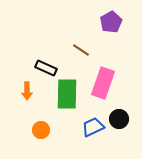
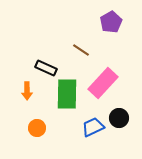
pink rectangle: rotated 24 degrees clockwise
black circle: moved 1 px up
orange circle: moved 4 px left, 2 px up
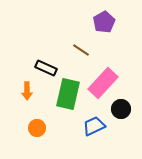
purple pentagon: moved 7 px left
green rectangle: moved 1 px right; rotated 12 degrees clockwise
black circle: moved 2 px right, 9 px up
blue trapezoid: moved 1 px right, 1 px up
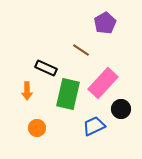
purple pentagon: moved 1 px right, 1 px down
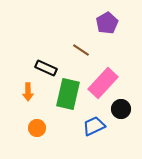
purple pentagon: moved 2 px right
orange arrow: moved 1 px right, 1 px down
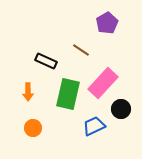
black rectangle: moved 7 px up
orange circle: moved 4 px left
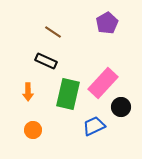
brown line: moved 28 px left, 18 px up
black circle: moved 2 px up
orange circle: moved 2 px down
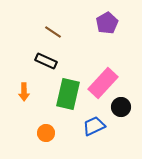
orange arrow: moved 4 px left
orange circle: moved 13 px right, 3 px down
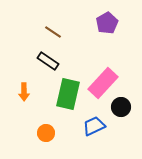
black rectangle: moved 2 px right; rotated 10 degrees clockwise
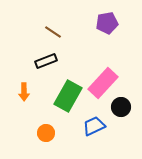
purple pentagon: rotated 20 degrees clockwise
black rectangle: moved 2 px left; rotated 55 degrees counterclockwise
green rectangle: moved 2 px down; rotated 16 degrees clockwise
